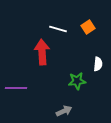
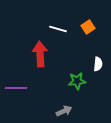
red arrow: moved 2 px left, 2 px down
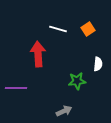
orange square: moved 2 px down
red arrow: moved 2 px left
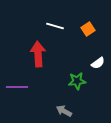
white line: moved 3 px left, 3 px up
white semicircle: moved 1 px up; rotated 48 degrees clockwise
purple line: moved 1 px right, 1 px up
gray arrow: rotated 126 degrees counterclockwise
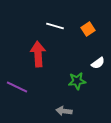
purple line: rotated 25 degrees clockwise
gray arrow: rotated 21 degrees counterclockwise
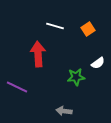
green star: moved 1 px left, 4 px up
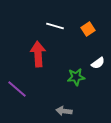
purple line: moved 2 px down; rotated 15 degrees clockwise
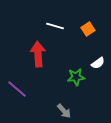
gray arrow: rotated 140 degrees counterclockwise
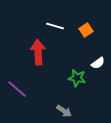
orange square: moved 2 px left, 1 px down
red arrow: moved 2 px up
green star: moved 1 px right, 1 px down; rotated 18 degrees clockwise
gray arrow: rotated 14 degrees counterclockwise
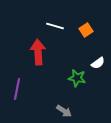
purple line: rotated 60 degrees clockwise
